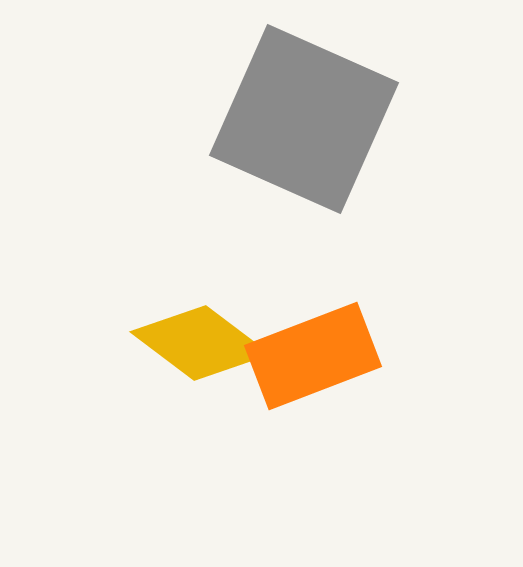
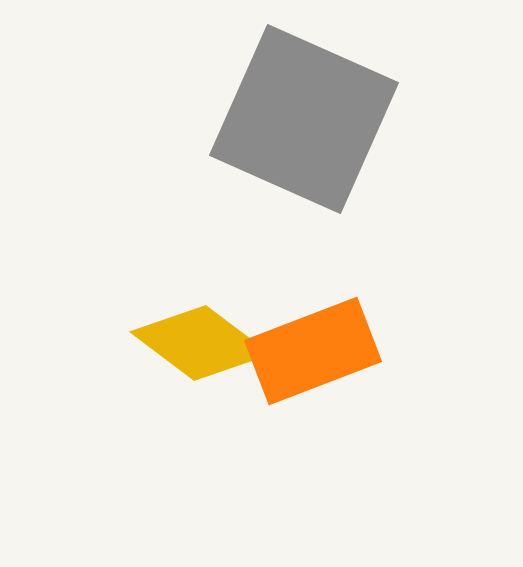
orange rectangle: moved 5 px up
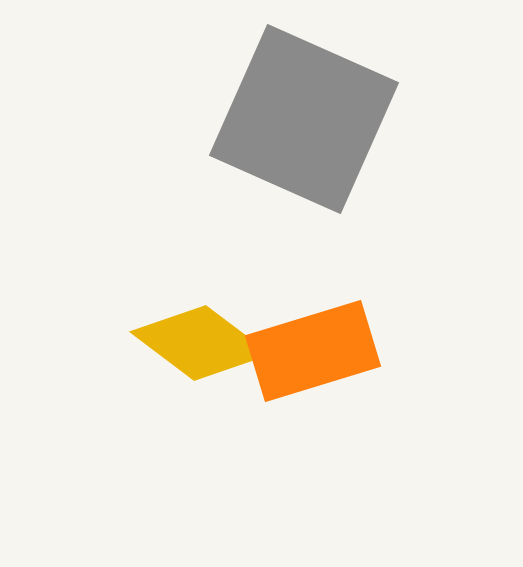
orange rectangle: rotated 4 degrees clockwise
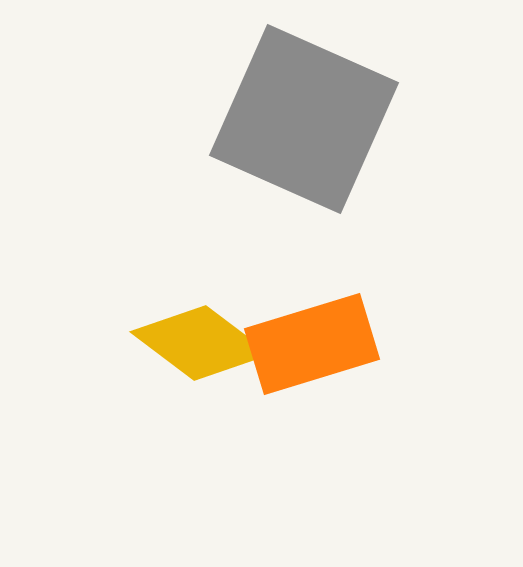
orange rectangle: moved 1 px left, 7 px up
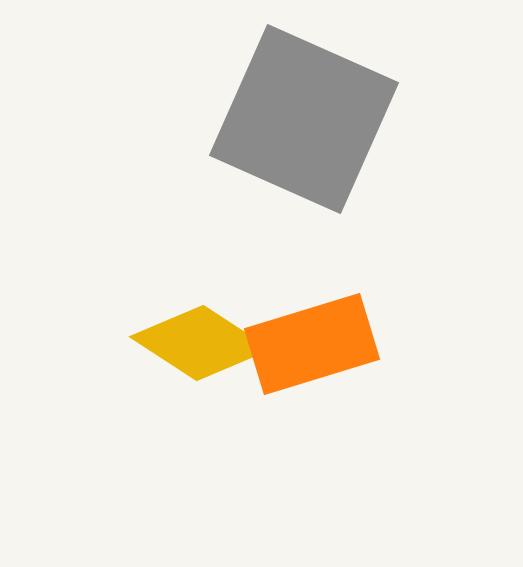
yellow diamond: rotated 4 degrees counterclockwise
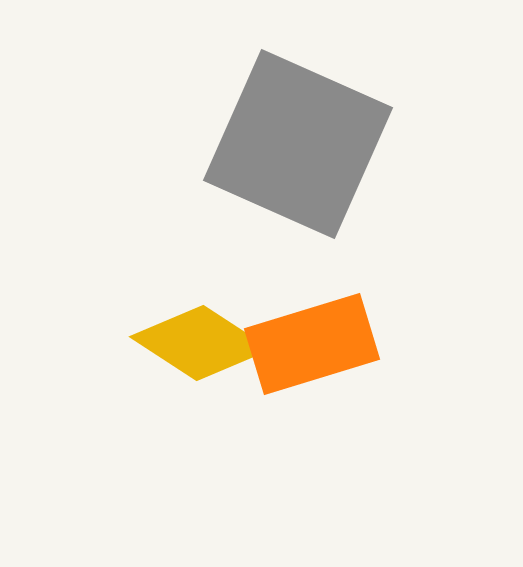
gray square: moved 6 px left, 25 px down
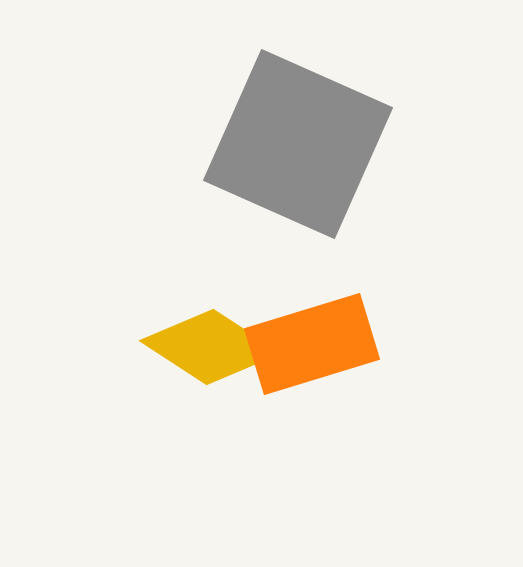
yellow diamond: moved 10 px right, 4 px down
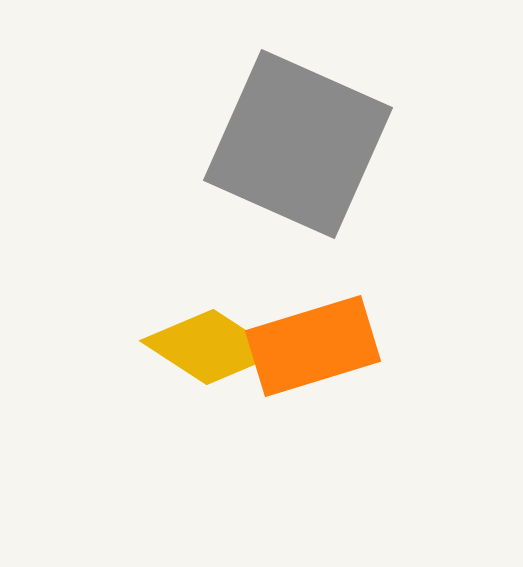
orange rectangle: moved 1 px right, 2 px down
